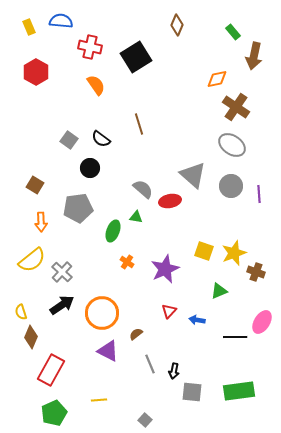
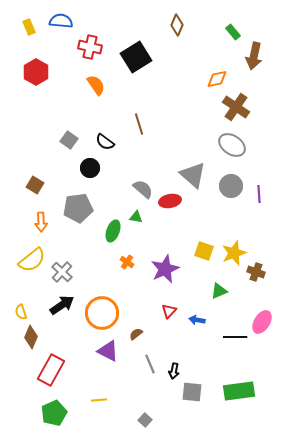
black semicircle at (101, 139): moved 4 px right, 3 px down
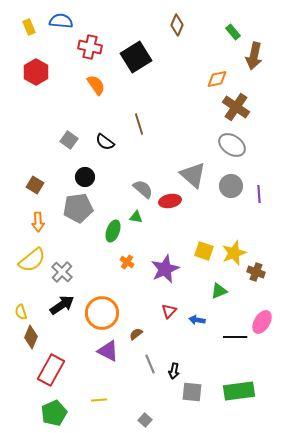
black circle at (90, 168): moved 5 px left, 9 px down
orange arrow at (41, 222): moved 3 px left
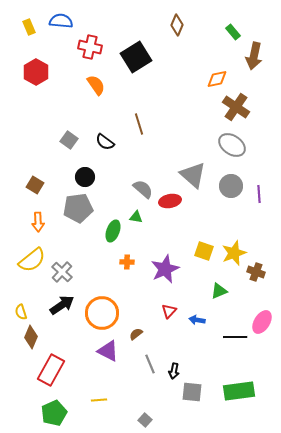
orange cross at (127, 262): rotated 32 degrees counterclockwise
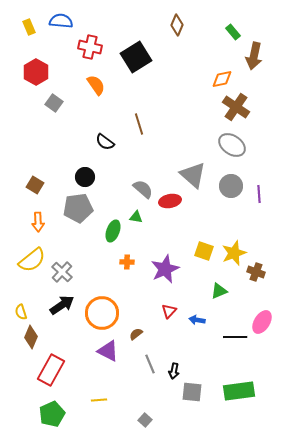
orange diamond at (217, 79): moved 5 px right
gray square at (69, 140): moved 15 px left, 37 px up
green pentagon at (54, 413): moved 2 px left, 1 px down
